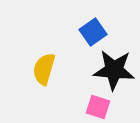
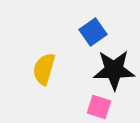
black star: rotated 6 degrees counterclockwise
pink square: moved 1 px right
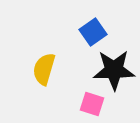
pink square: moved 7 px left, 3 px up
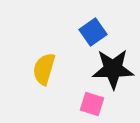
black star: moved 1 px left, 1 px up
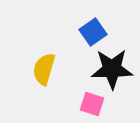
black star: moved 1 px left
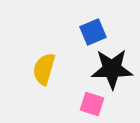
blue square: rotated 12 degrees clockwise
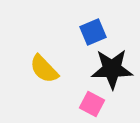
yellow semicircle: rotated 60 degrees counterclockwise
pink square: rotated 10 degrees clockwise
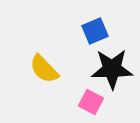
blue square: moved 2 px right, 1 px up
pink square: moved 1 px left, 2 px up
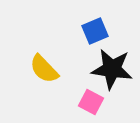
black star: rotated 9 degrees clockwise
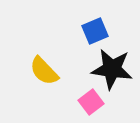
yellow semicircle: moved 2 px down
pink square: rotated 25 degrees clockwise
